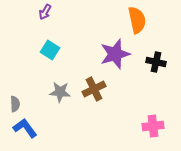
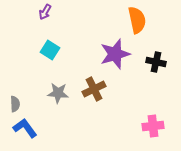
gray star: moved 2 px left, 1 px down
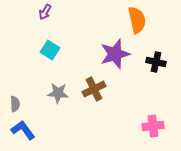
blue L-shape: moved 2 px left, 2 px down
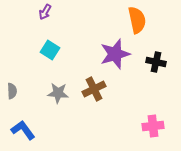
gray semicircle: moved 3 px left, 13 px up
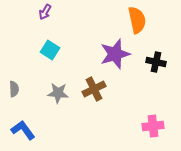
gray semicircle: moved 2 px right, 2 px up
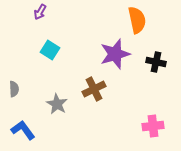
purple arrow: moved 5 px left
gray star: moved 1 px left, 11 px down; rotated 25 degrees clockwise
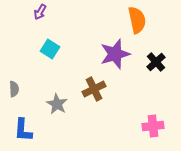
cyan square: moved 1 px up
black cross: rotated 36 degrees clockwise
blue L-shape: rotated 140 degrees counterclockwise
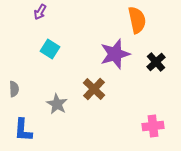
brown cross: rotated 20 degrees counterclockwise
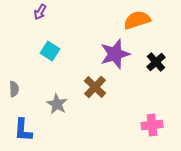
orange semicircle: rotated 96 degrees counterclockwise
cyan square: moved 2 px down
brown cross: moved 1 px right, 2 px up
pink cross: moved 1 px left, 1 px up
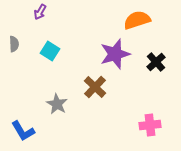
gray semicircle: moved 45 px up
pink cross: moved 2 px left
blue L-shape: moved 1 px down; rotated 35 degrees counterclockwise
